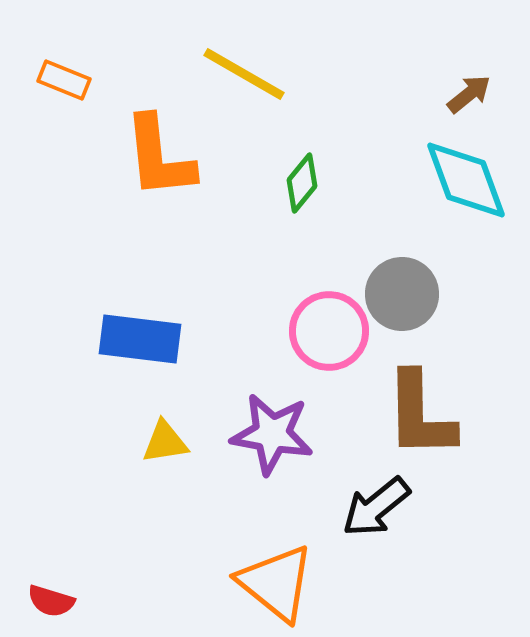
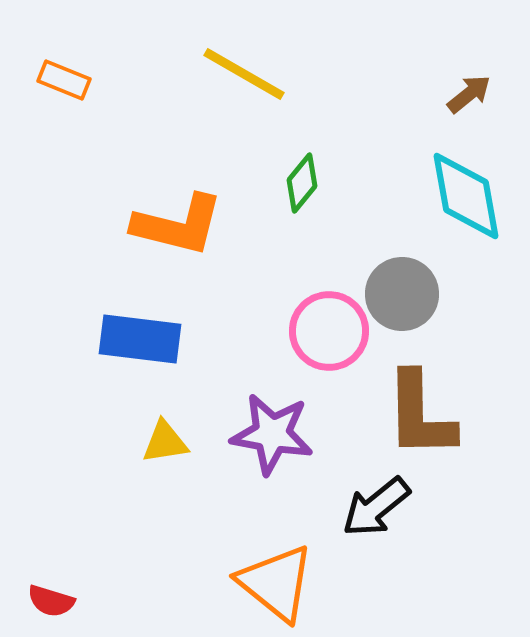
orange L-shape: moved 19 px right, 68 px down; rotated 70 degrees counterclockwise
cyan diamond: moved 16 px down; rotated 10 degrees clockwise
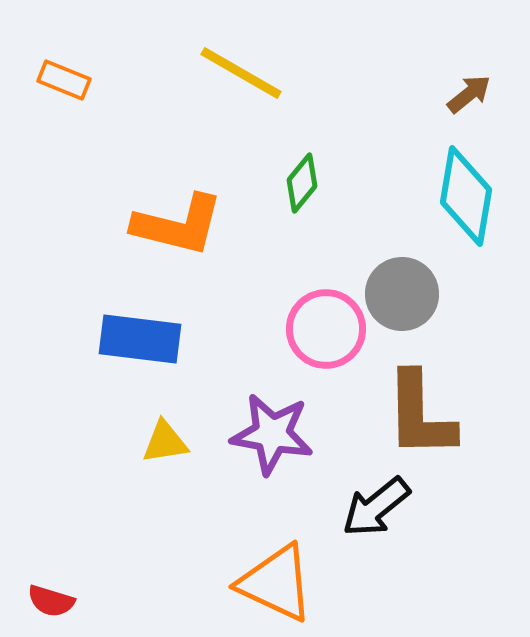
yellow line: moved 3 px left, 1 px up
cyan diamond: rotated 20 degrees clockwise
pink circle: moved 3 px left, 2 px up
orange triangle: rotated 14 degrees counterclockwise
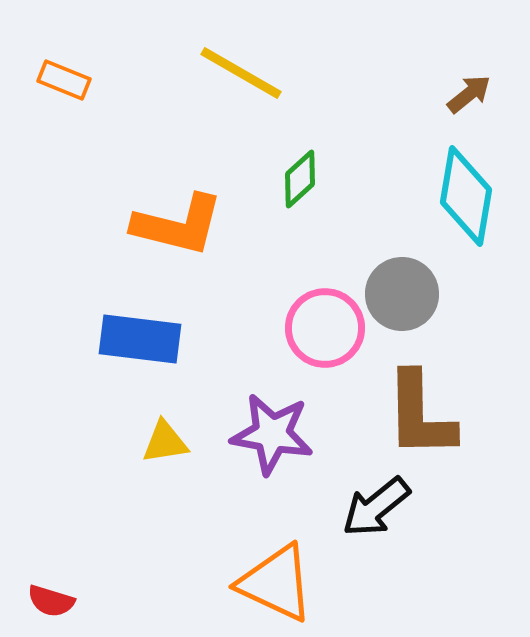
green diamond: moved 2 px left, 4 px up; rotated 8 degrees clockwise
pink circle: moved 1 px left, 1 px up
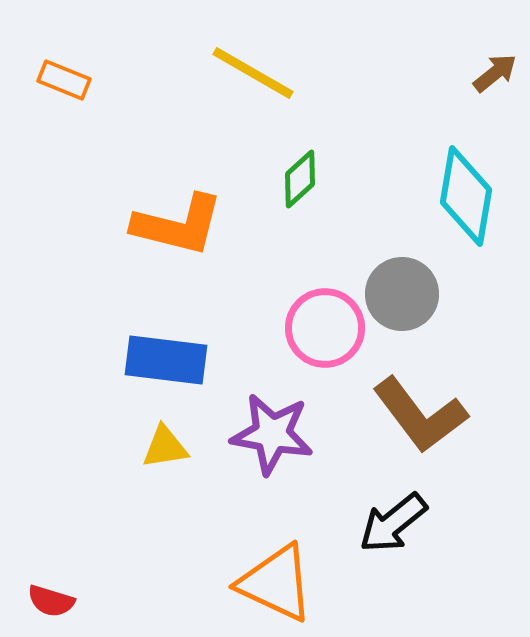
yellow line: moved 12 px right
brown arrow: moved 26 px right, 21 px up
blue rectangle: moved 26 px right, 21 px down
brown L-shape: rotated 36 degrees counterclockwise
yellow triangle: moved 5 px down
black arrow: moved 17 px right, 16 px down
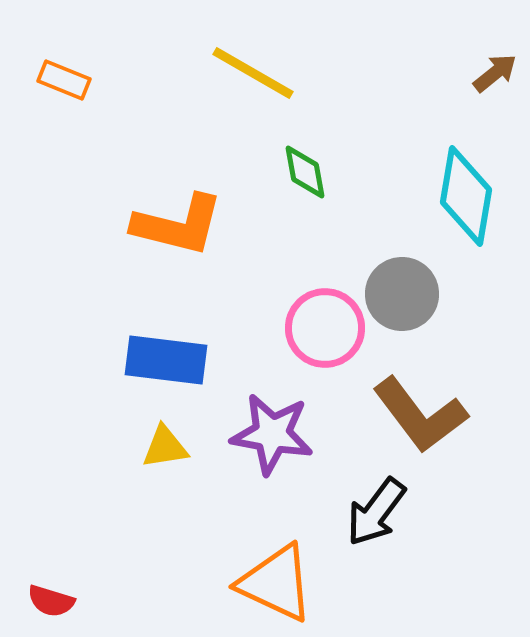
green diamond: moved 5 px right, 7 px up; rotated 58 degrees counterclockwise
black arrow: moved 17 px left, 11 px up; rotated 14 degrees counterclockwise
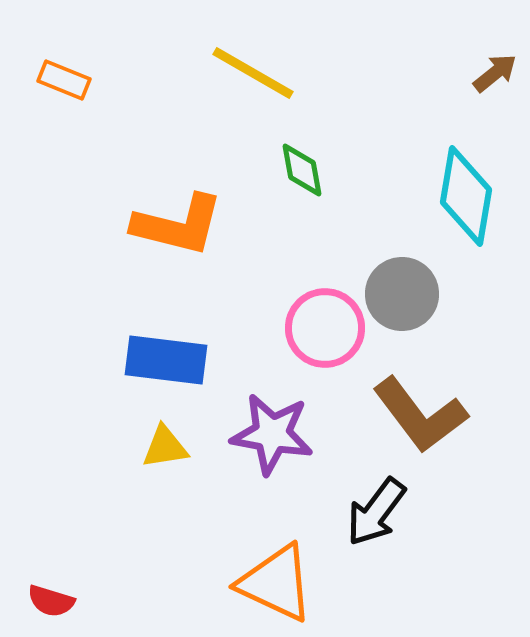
green diamond: moved 3 px left, 2 px up
